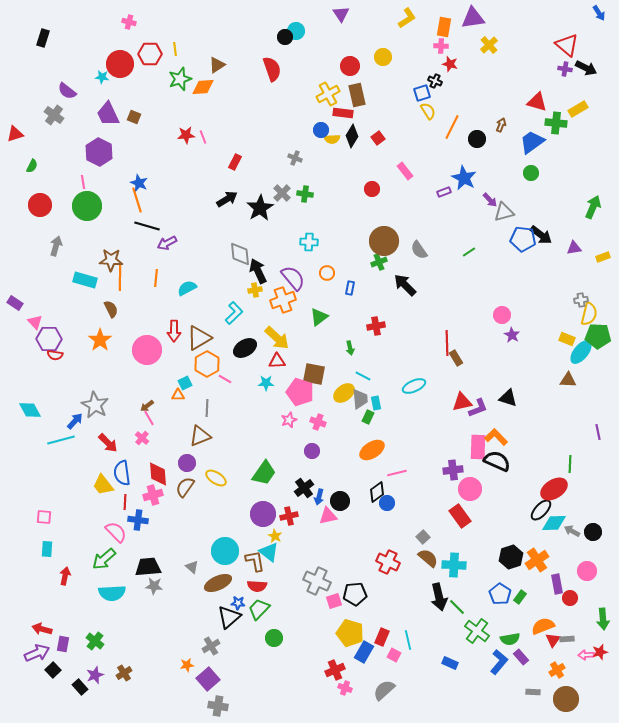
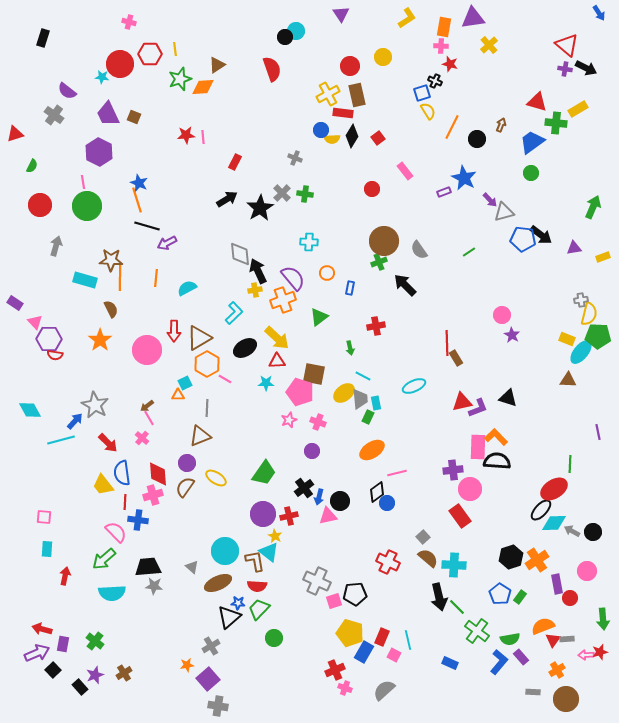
pink line at (203, 137): rotated 16 degrees clockwise
black semicircle at (497, 461): rotated 20 degrees counterclockwise
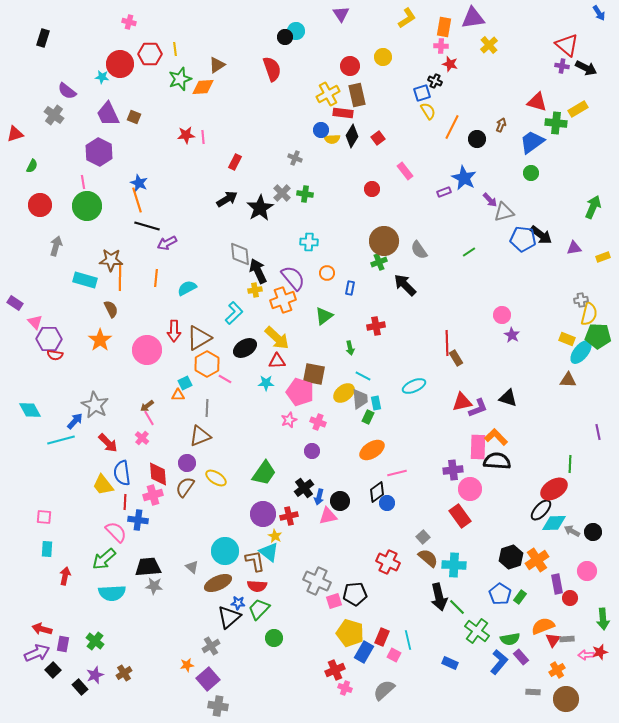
purple cross at (565, 69): moved 3 px left, 3 px up
green triangle at (319, 317): moved 5 px right, 1 px up
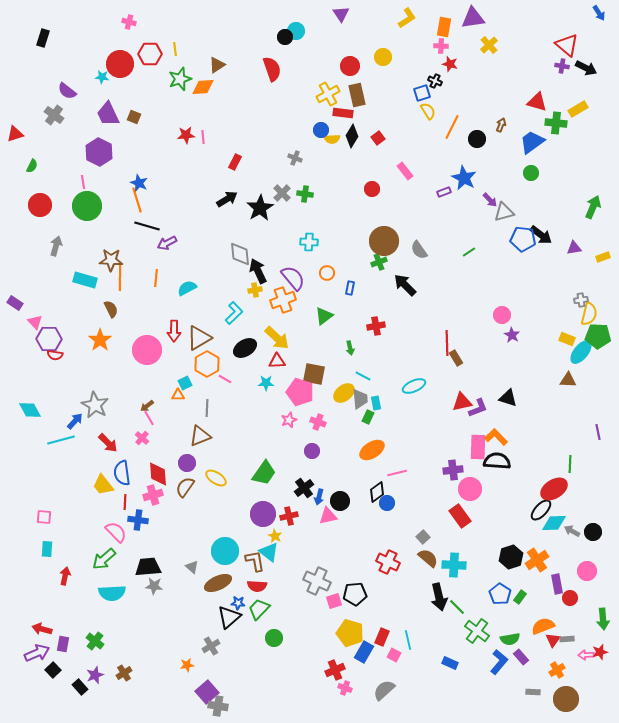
purple square at (208, 679): moved 1 px left, 13 px down
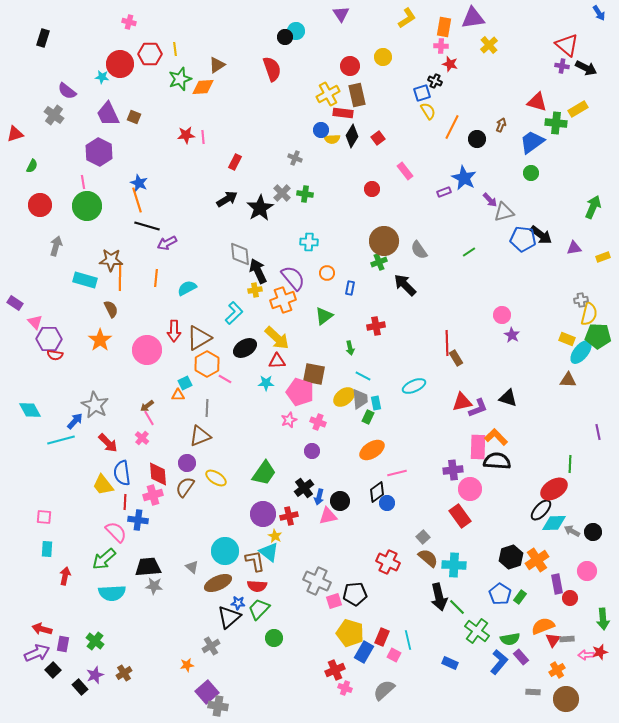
yellow ellipse at (344, 393): moved 4 px down
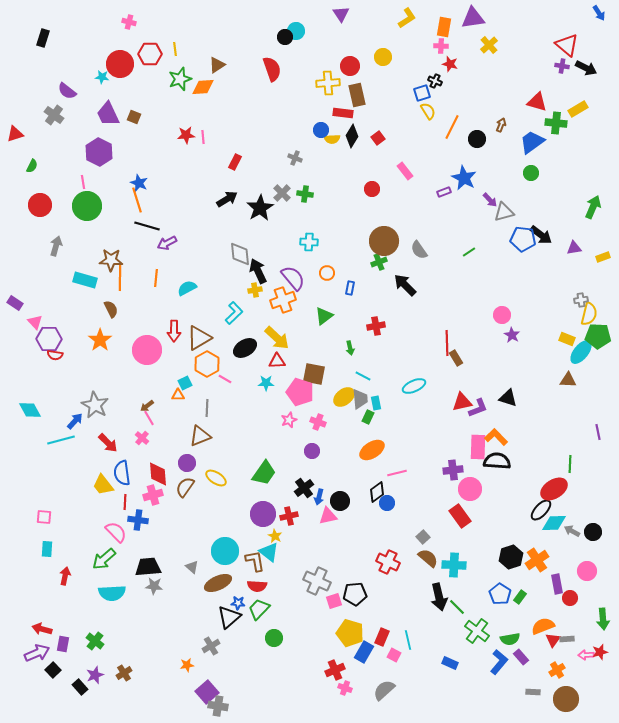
yellow cross at (328, 94): moved 11 px up; rotated 25 degrees clockwise
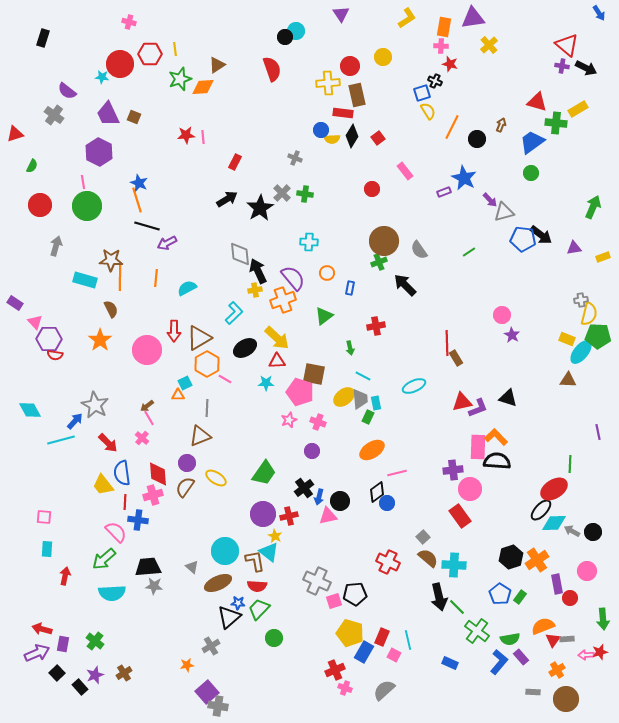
black square at (53, 670): moved 4 px right, 3 px down
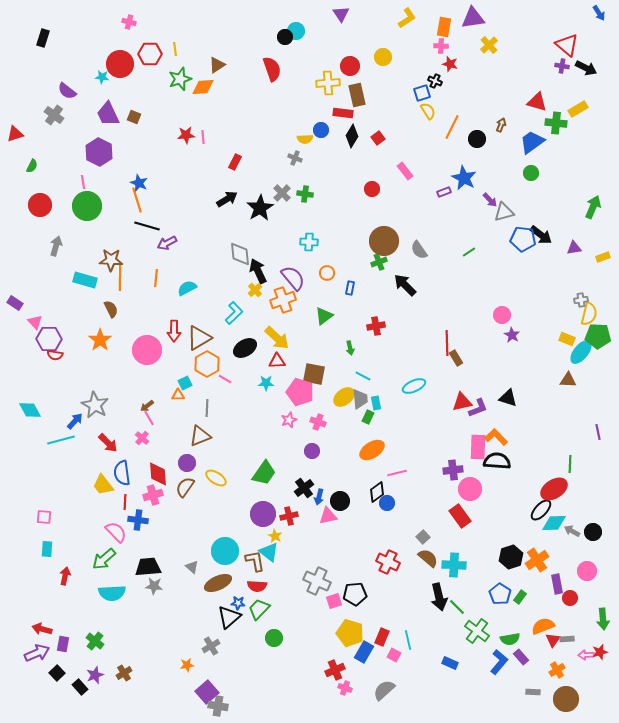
yellow semicircle at (332, 139): moved 27 px left
yellow cross at (255, 290): rotated 32 degrees counterclockwise
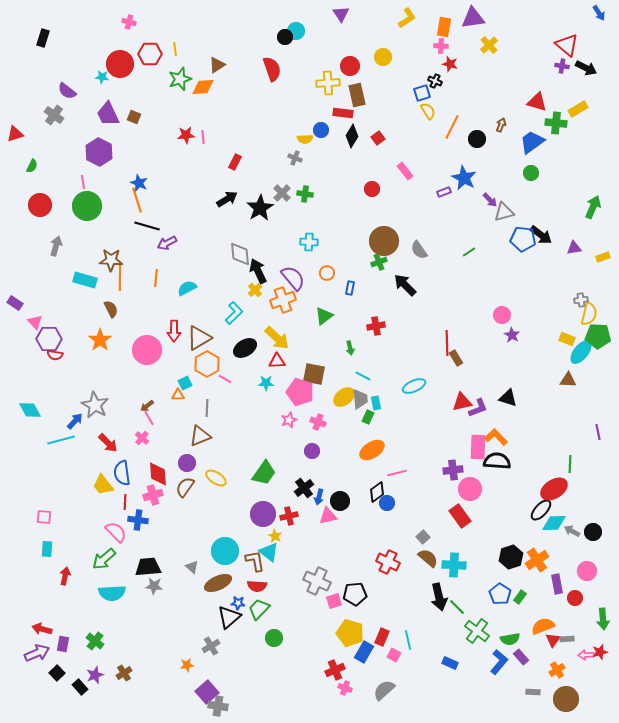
red circle at (570, 598): moved 5 px right
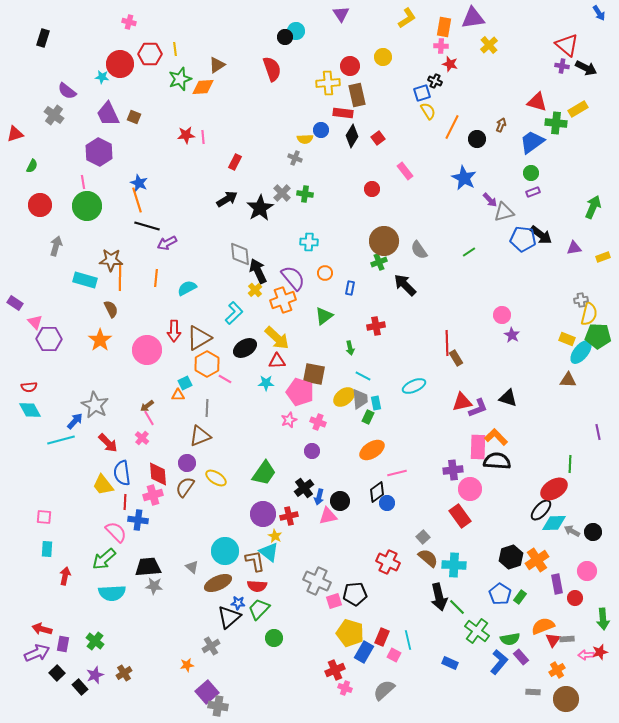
purple rectangle at (444, 192): moved 89 px right
orange circle at (327, 273): moved 2 px left
red semicircle at (55, 355): moved 26 px left, 32 px down; rotated 14 degrees counterclockwise
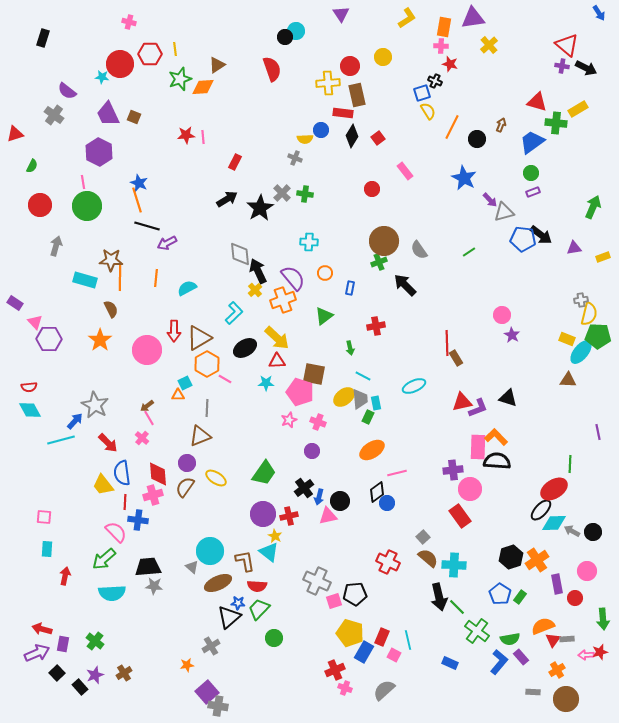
cyan circle at (225, 551): moved 15 px left
brown L-shape at (255, 561): moved 10 px left
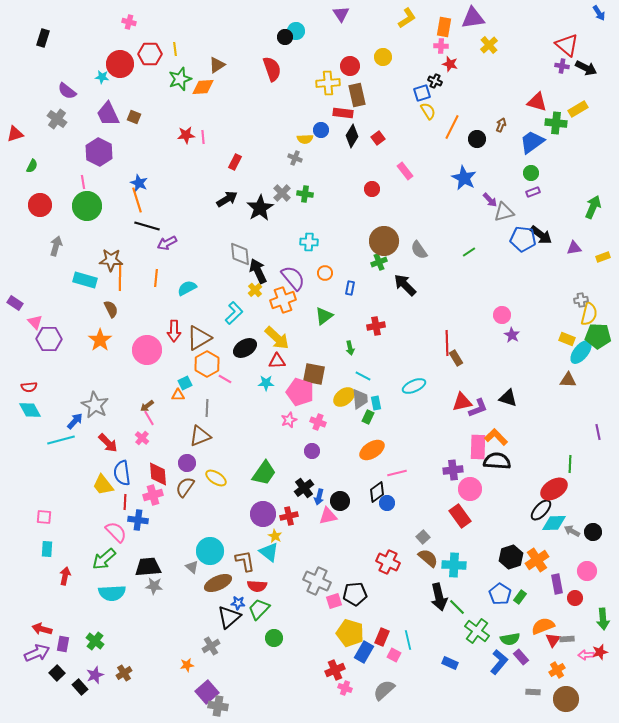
gray cross at (54, 115): moved 3 px right, 4 px down
